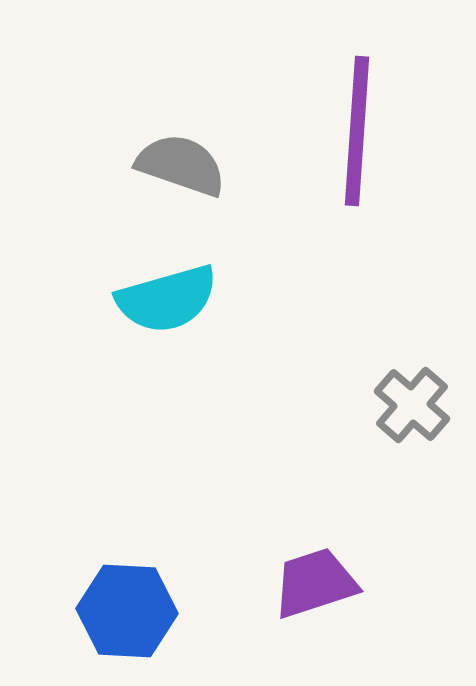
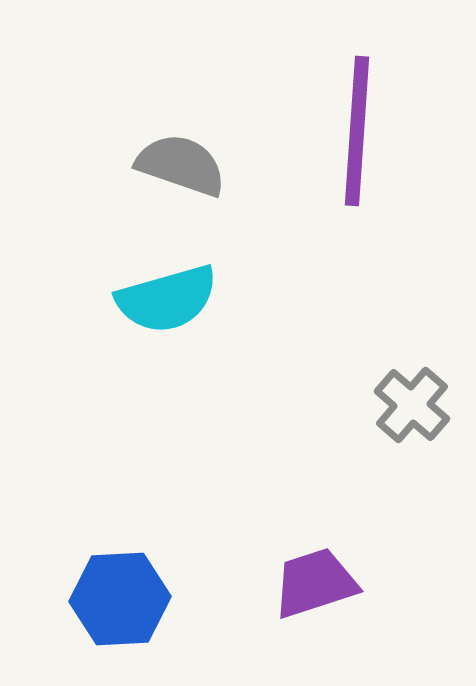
blue hexagon: moved 7 px left, 12 px up; rotated 6 degrees counterclockwise
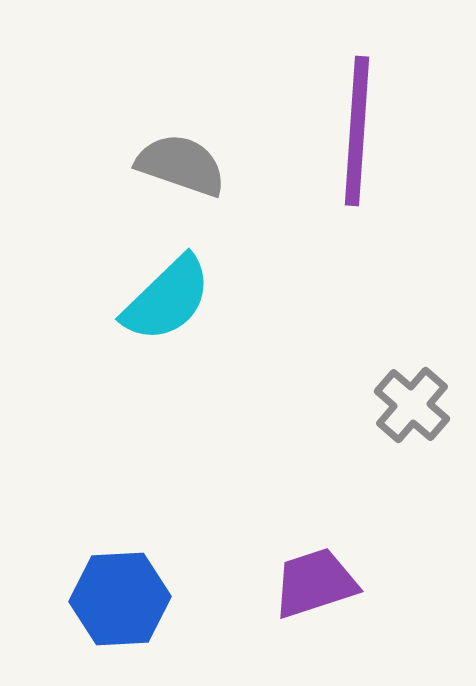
cyan semicircle: rotated 28 degrees counterclockwise
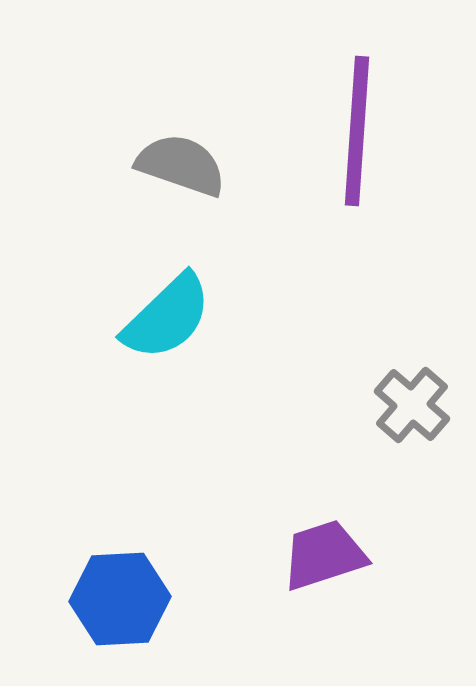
cyan semicircle: moved 18 px down
purple trapezoid: moved 9 px right, 28 px up
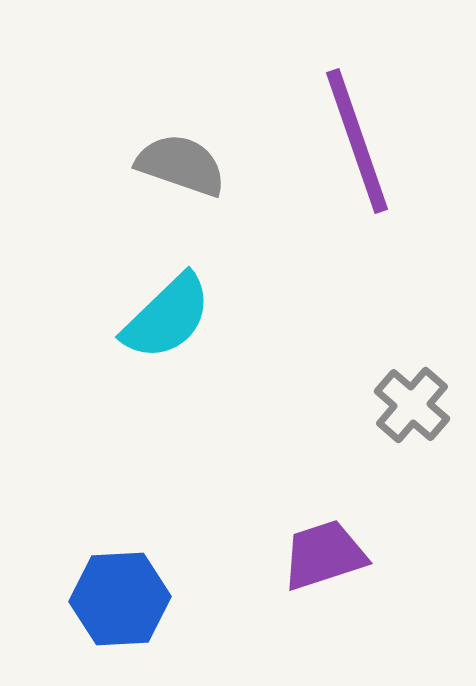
purple line: moved 10 px down; rotated 23 degrees counterclockwise
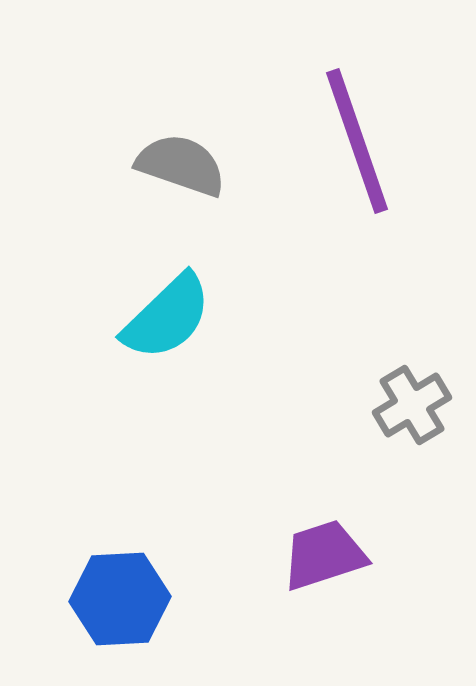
gray cross: rotated 18 degrees clockwise
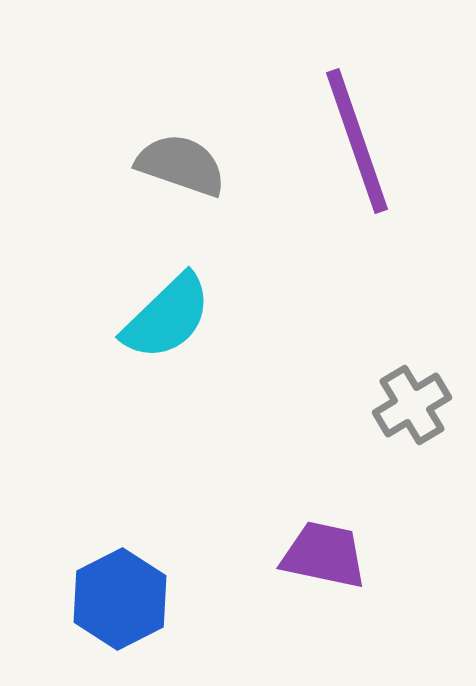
purple trapezoid: rotated 30 degrees clockwise
blue hexagon: rotated 24 degrees counterclockwise
